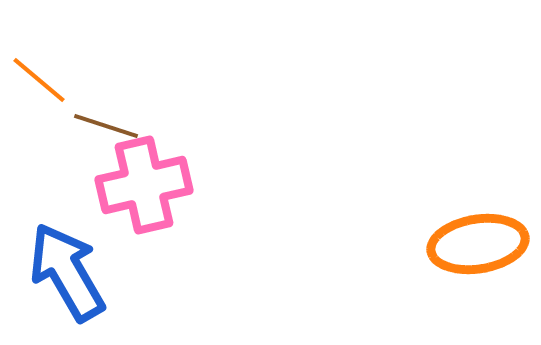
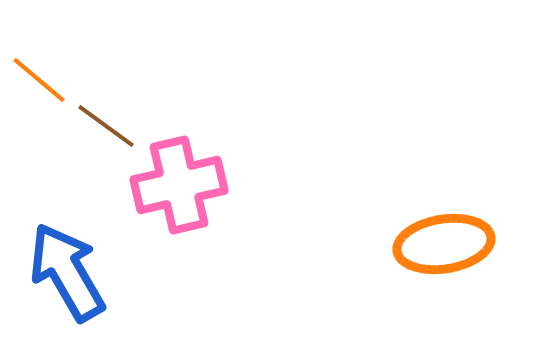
brown line: rotated 18 degrees clockwise
pink cross: moved 35 px right
orange ellipse: moved 34 px left
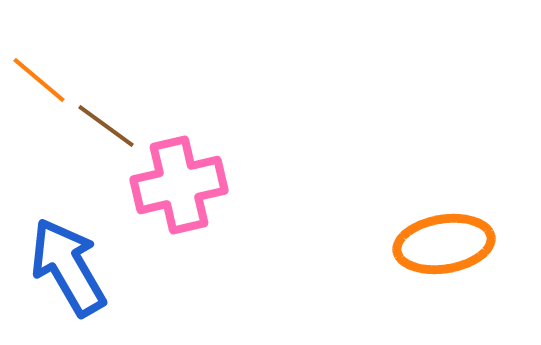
blue arrow: moved 1 px right, 5 px up
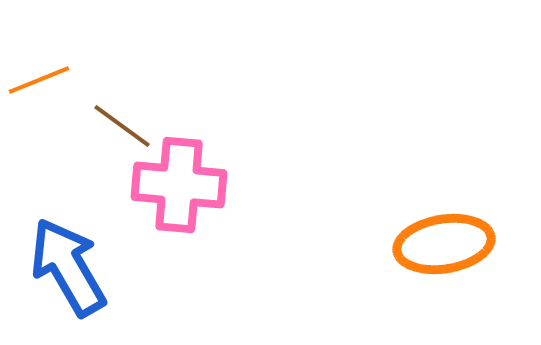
orange line: rotated 62 degrees counterclockwise
brown line: moved 16 px right
pink cross: rotated 18 degrees clockwise
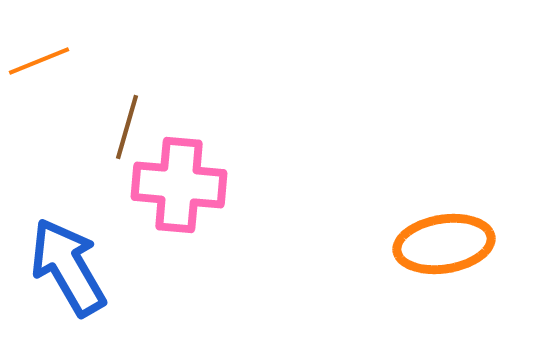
orange line: moved 19 px up
brown line: moved 5 px right, 1 px down; rotated 70 degrees clockwise
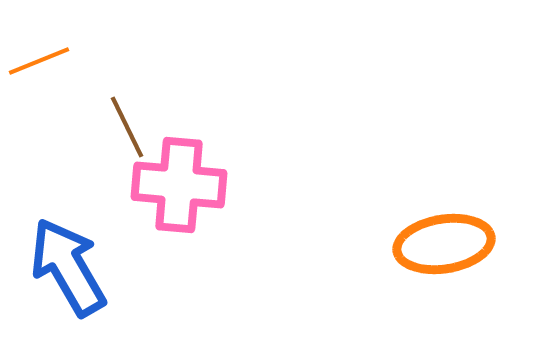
brown line: rotated 42 degrees counterclockwise
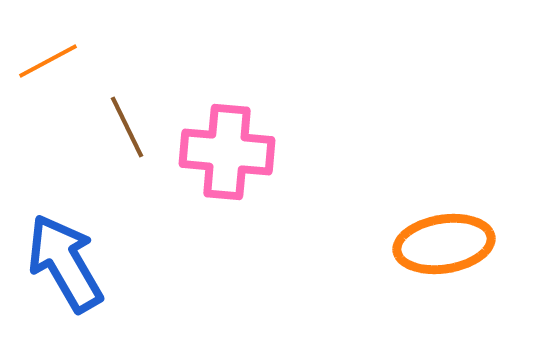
orange line: moved 9 px right; rotated 6 degrees counterclockwise
pink cross: moved 48 px right, 33 px up
blue arrow: moved 3 px left, 4 px up
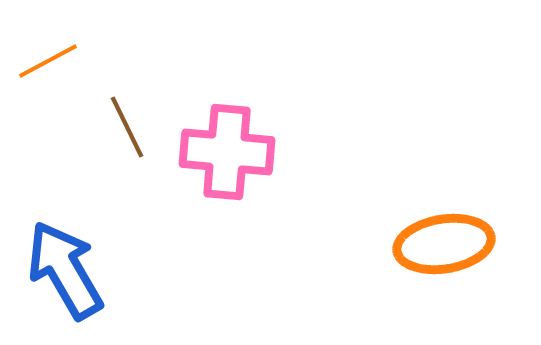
blue arrow: moved 7 px down
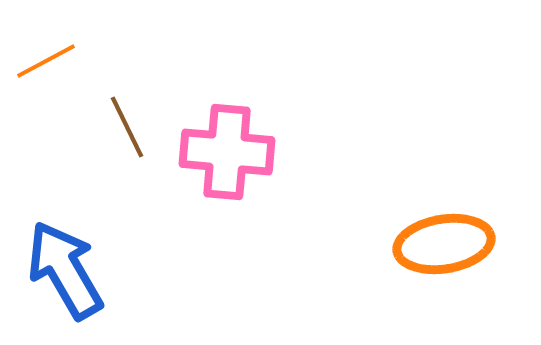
orange line: moved 2 px left
